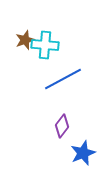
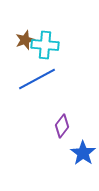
blue line: moved 26 px left
blue star: rotated 15 degrees counterclockwise
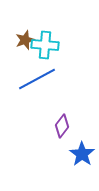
blue star: moved 1 px left, 1 px down
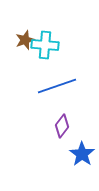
blue line: moved 20 px right, 7 px down; rotated 9 degrees clockwise
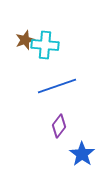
purple diamond: moved 3 px left
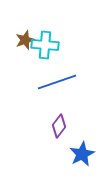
blue line: moved 4 px up
blue star: rotated 10 degrees clockwise
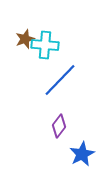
brown star: moved 1 px up
blue line: moved 3 px right, 2 px up; rotated 27 degrees counterclockwise
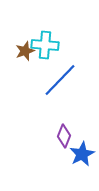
brown star: moved 12 px down
purple diamond: moved 5 px right, 10 px down; rotated 15 degrees counterclockwise
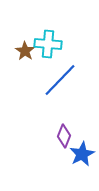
cyan cross: moved 3 px right, 1 px up
brown star: rotated 18 degrees counterclockwise
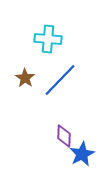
cyan cross: moved 5 px up
brown star: moved 27 px down
purple diamond: rotated 20 degrees counterclockwise
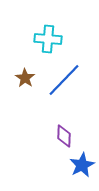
blue line: moved 4 px right
blue star: moved 11 px down
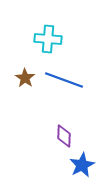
blue line: rotated 66 degrees clockwise
